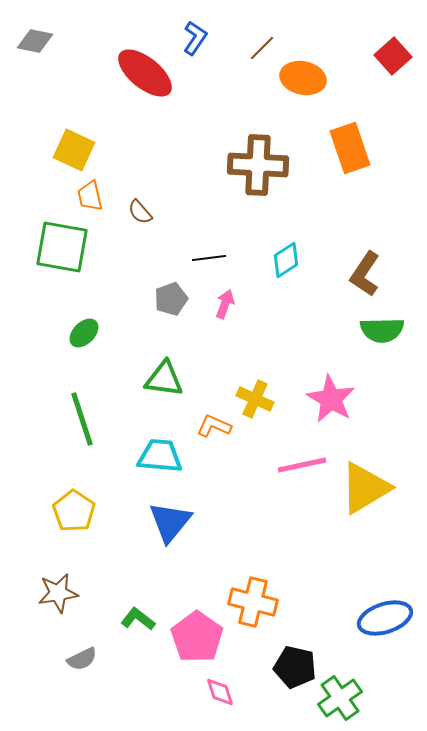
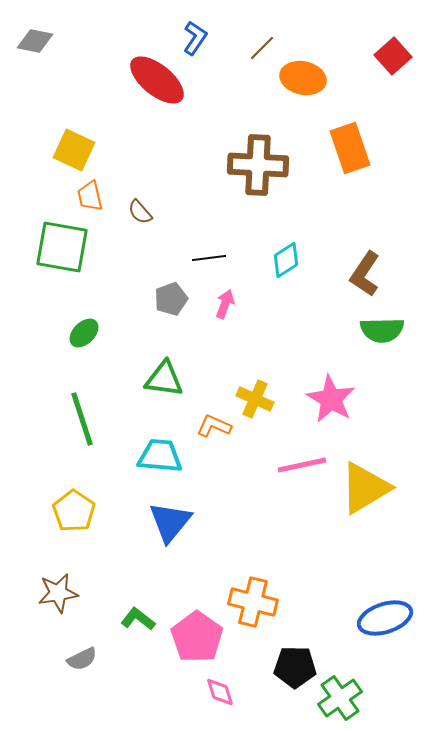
red ellipse: moved 12 px right, 7 px down
black pentagon: rotated 12 degrees counterclockwise
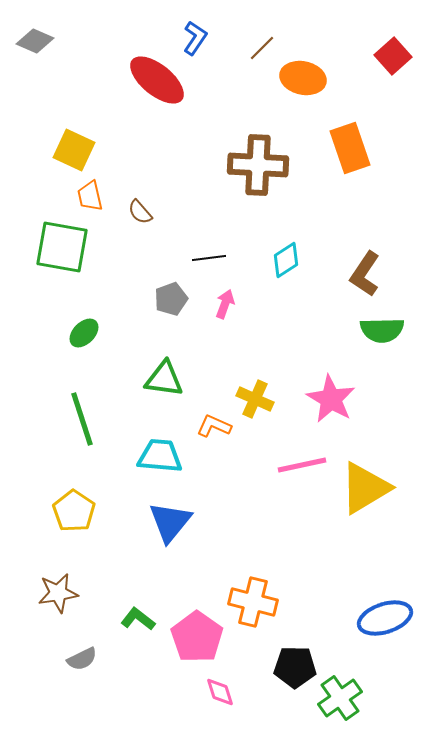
gray diamond: rotated 12 degrees clockwise
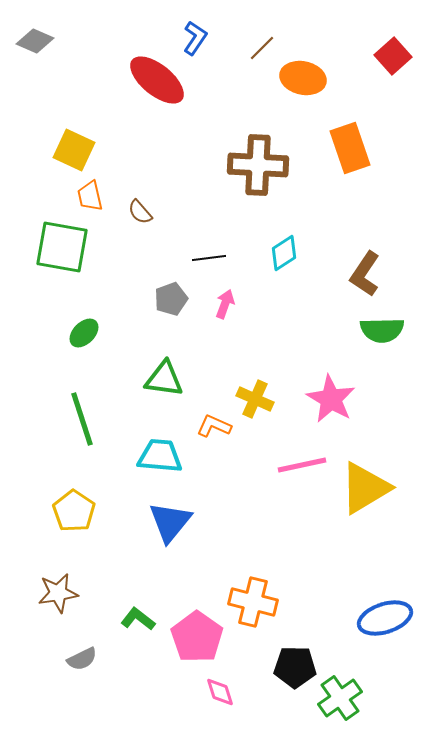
cyan diamond: moved 2 px left, 7 px up
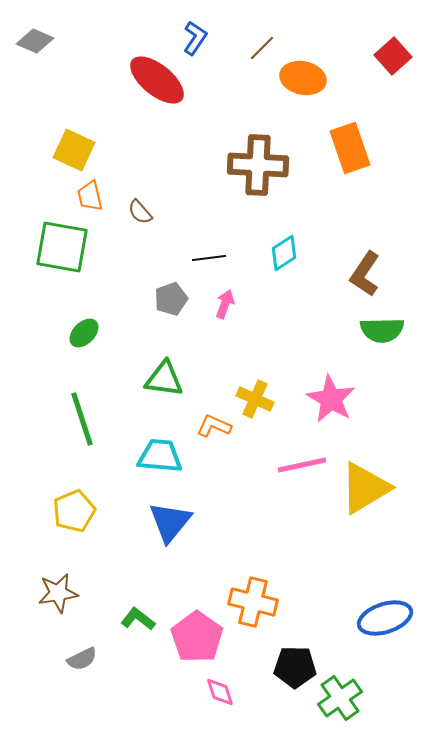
yellow pentagon: rotated 15 degrees clockwise
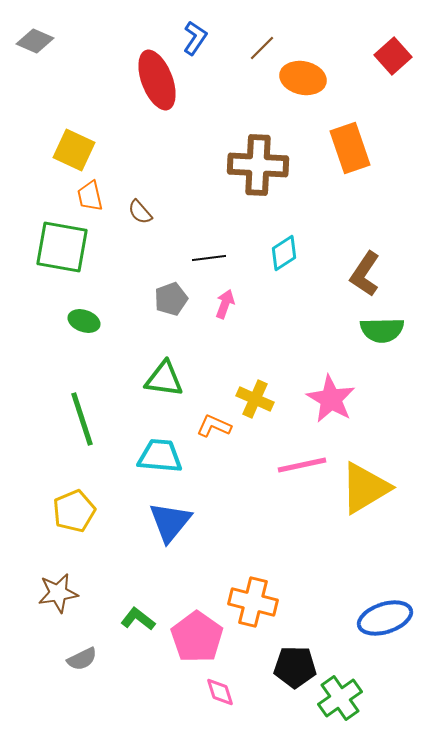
red ellipse: rotated 30 degrees clockwise
green ellipse: moved 12 px up; rotated 64 degrees clockwise
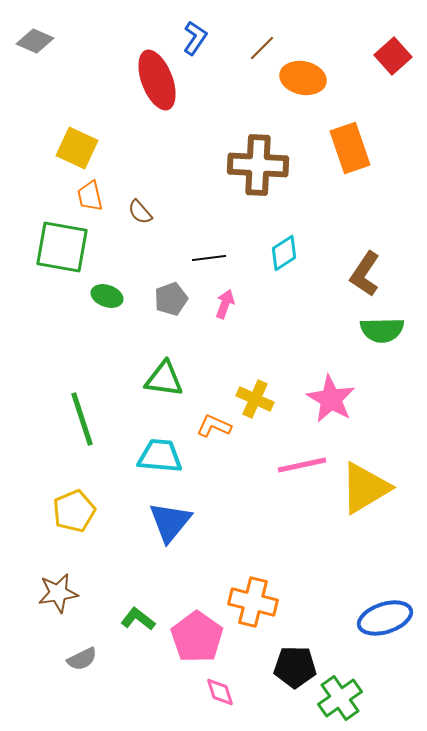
yellow square: moved 3 px right, 2 px up
green ellipse: moved 23 px right, 25 px up
